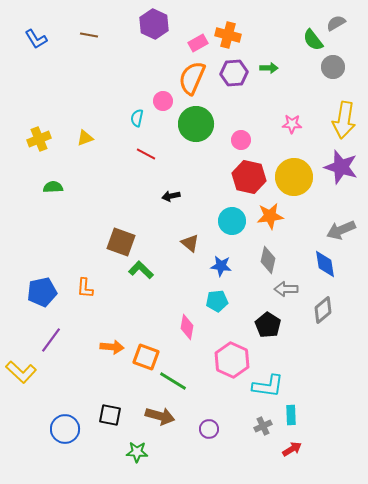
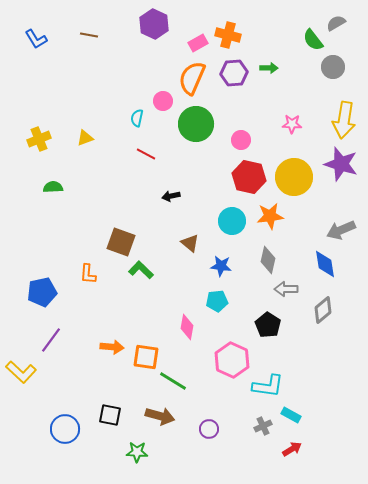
purple star at (341, 167): moved 3 px up
orange L-shape at (85, 288): moved 3 px right, 14 px up
orange square at (146, 357): rotated 12 degrees counterclockwise
cyan rectangle at (291, 415): rotated 60 degrees counterclockwise
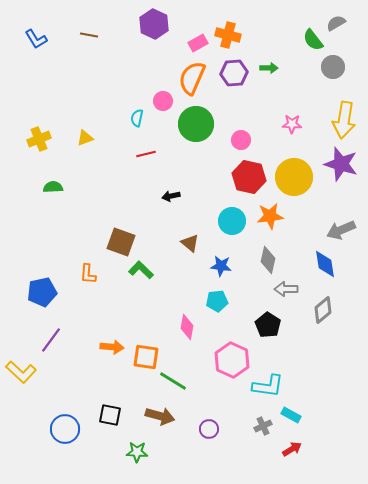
red line at (146, 154): rotated 42 degrees counterclockwise
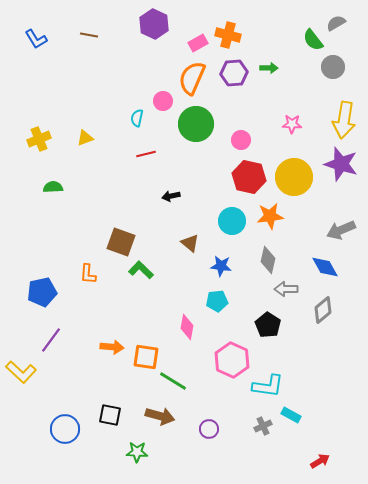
blue diamond at (325, 264): moved 3 px down; rotated 20 degrees counterclockwise
red arrow at (292, 449): moved 28 px right, 12 px down
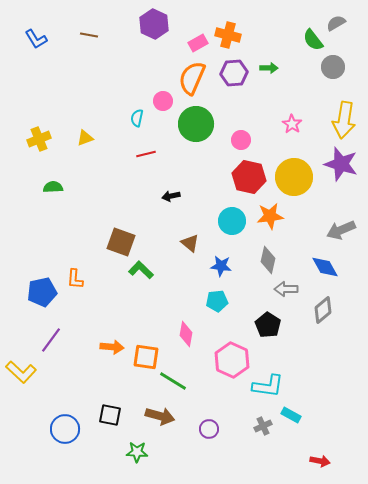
pink star at (292, 124): rotated 30 degrees clockwise
orange L-shape at (88, 274): moved 13 px left, 5 px down
pink diamond at (187, 327): moved 1 px left, 7 px down
red arrow at (320, 461): rotated 42 degrees clockwise
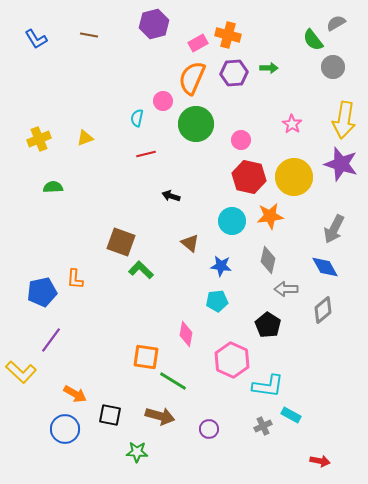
purple hexagon at (154, 24): rotated 20 degrees clockwise
black arrow at (171, 196): rotated 30 degrees clockwise
gray arrow at (341, 230): moved 7 px left, 1 px up; rotated 40 degrees counterclockwise
orange arrow at (112, 347): moved 37 px left, 47 px down; rotated 25 degrees clockwise
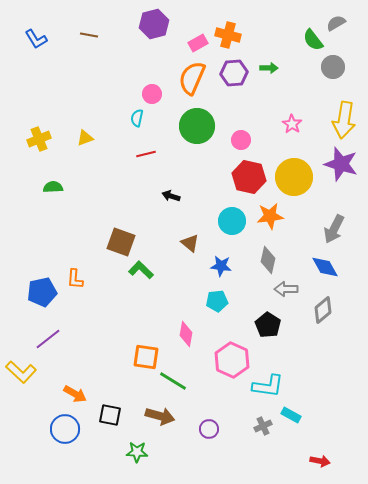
pink circle at (163, 101): moved 11 px left, 7 px up
green circle at (196, 124): moved 1 px right, 2 px down
purple line at (51, 340): moved 3 px left, 1 px up; rotated 16 degrees clockwise
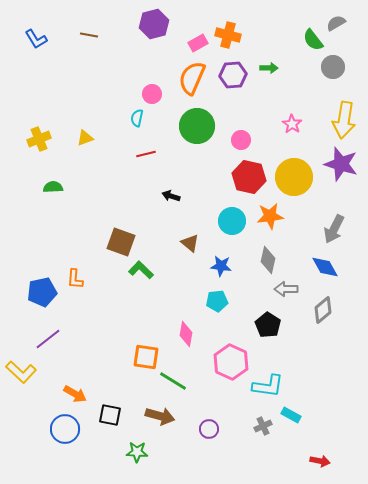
purple hexagon at (234, 73): moved 1 px left, 2 px down
pink hexagon at (232, 360): moved 1 px left, 2 px down
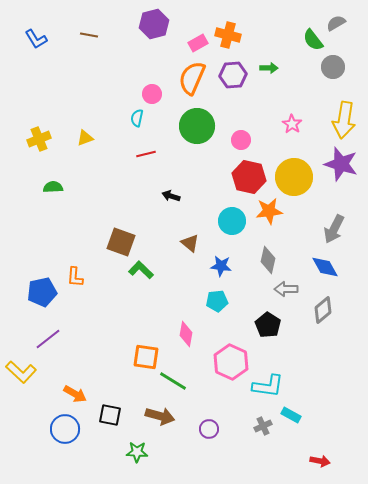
orange star at (270, 216): moved 1 px left, 5 px up
orange L-shape at (75, 279): moved 2 px up
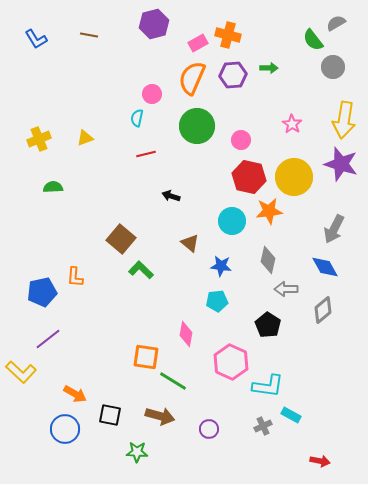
brown square at (121, 242): moved 3 px up; rotated 20 degrees clockwise
